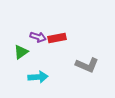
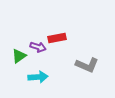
purple arrow: moved 10 px down
green triangle: moved 2 px left, 4 px down
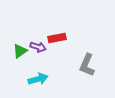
green triangle: moved 1 px right, 5 px up
gray L-shape: rotated 90 degrees clockwise
cyan arrow: moved 2 px down; rotated 12 degrees counterclockwise
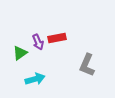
purple arrow: moved 5 px up; rotated 49 degrees clockwise
green triangle: moved 2 px down
cyan arrow: moved 3 px left
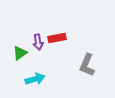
purple arrow: rotated 14 degrees clockwise
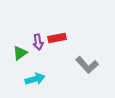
gray L-shape: rotated 65 degrees counterclockwise
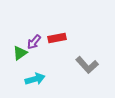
purple arrow: moved 4 px left; rotated 49 degrees clockwise
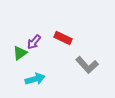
red rectangle: moved 6 px right; rotated 36 degrees clockwise
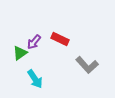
red rectangle: moved 3 px left, 1 px down
cyan arrow: rotated 72 degrees clockwise
